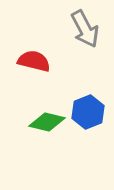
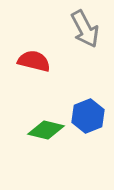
blue hexagon: moved 4 px down
green diamond: moved 1 px left, 8 px down
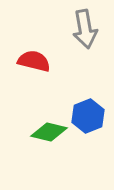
gray arrow: rotated 18 degrees clockwise
green diamond: moved 3 px right, 2 px down
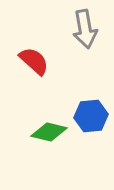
red semicircle: rotated 28 degrees clockwise
blue hexagon: moved 3 px right; rotated 16 degrees clockwise
